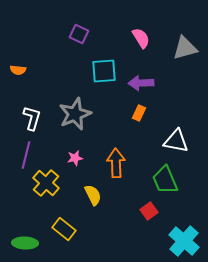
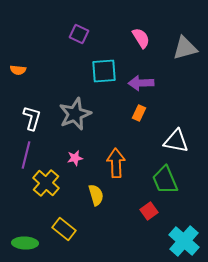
yellow semicircle: moved 3 px right; rotated 10 degrees clockwise
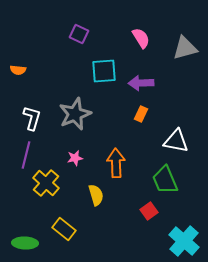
orange rectangle: moved 2 px right, 1 px down
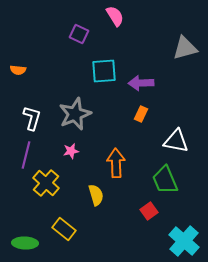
pink semicircle: moved 26 px left, 22 px up
pink star: moved 4 px left, 7 px up
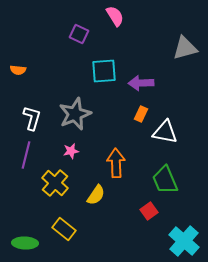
white triangle: moved 11 px left, 9 px up
yellow cross: moved 9 px right
yellow semicircle: rotated 50 degrees clockwise
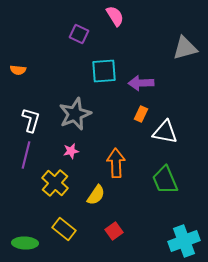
white L-shape: moved 1 px left, 2 px down
red square: moved 35 px left, 20 px down
cyan cross: rotated 28 degrees clockwise
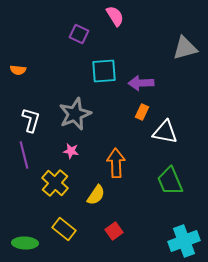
orange rectangle: moved 1 px right, 2 px up
pink star: rotated 21 degrees clockwise
purple line: moved 2 px left; rotated 28 degrees counterclockwise
green trapezoid: moved 5 px right, 1 px down
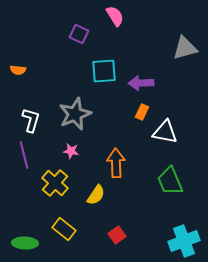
red square: moved 3 px right, 4 px down
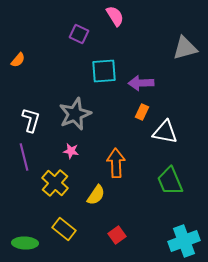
orange semicircle: moved 10 px up; rotated 56 degrees counterclockwise
purple line: moved 2 px down
